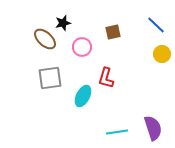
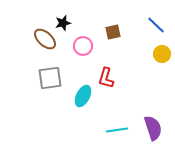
pink circle: moved 1 px right, 1 px up
cyan line: moved 2 px up
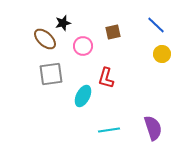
gray square: moved 1 px right, 4 px up
cyan line: moved 8 px left
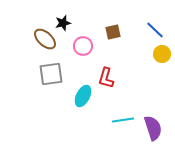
blue line: moved 1 px left, 5 px down
cyan line: moved 14 px right, 10 px up
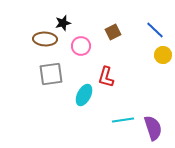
brown square: rotated 14 degrees counterclockwise
brown ellipse: rotated 40 degrees counterclockwise
pink circle: moved 2 px left
yellow circle: moved 1 px right, 1 px down
red L-shape: moved 1 px up
cyan ellipse: moved 1 px right, 1 px up
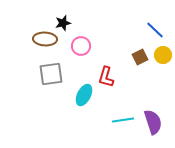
brown square: moved 27 px right, 25 px down
purple semicircle: moved 6 px up
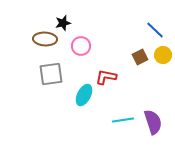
red L-shape: rotated 85 degrees clockwise
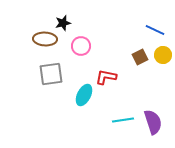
blue line: rotated 18 degrees counterclockwise
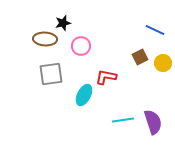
yellow circle: moved 8 px down
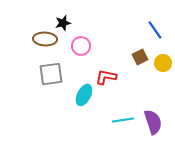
blue line: rotated 30 degrees clockwise
